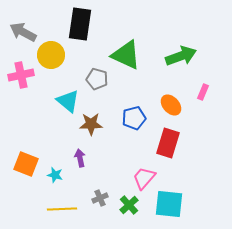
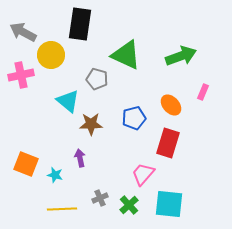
pink trapezoid: moved 1 px left, 4 px up
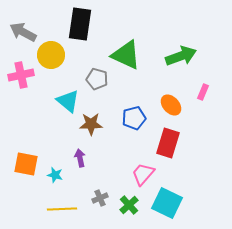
orange square: rotated 10 degrees counterclockwise
cyan square: moved 2 px left, 1 px up; rotated 20 degrees clockwise
